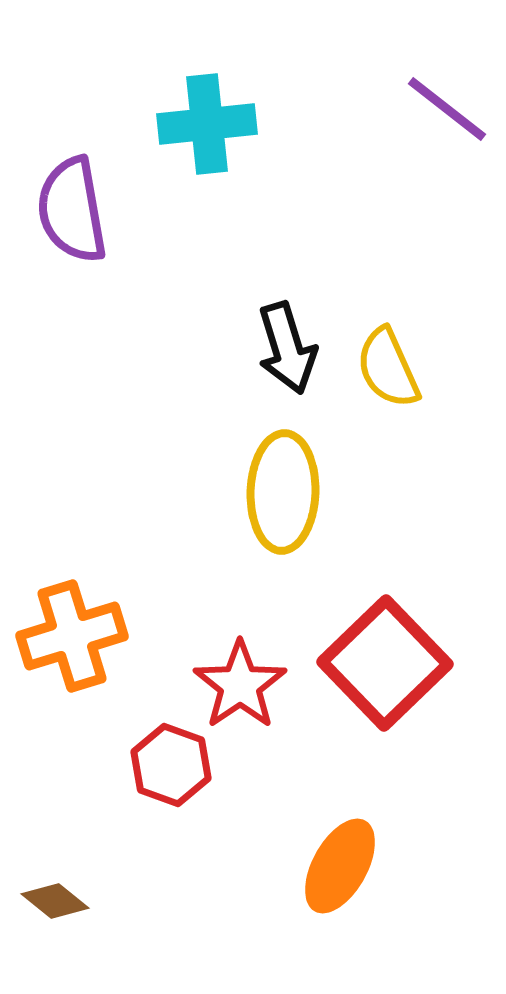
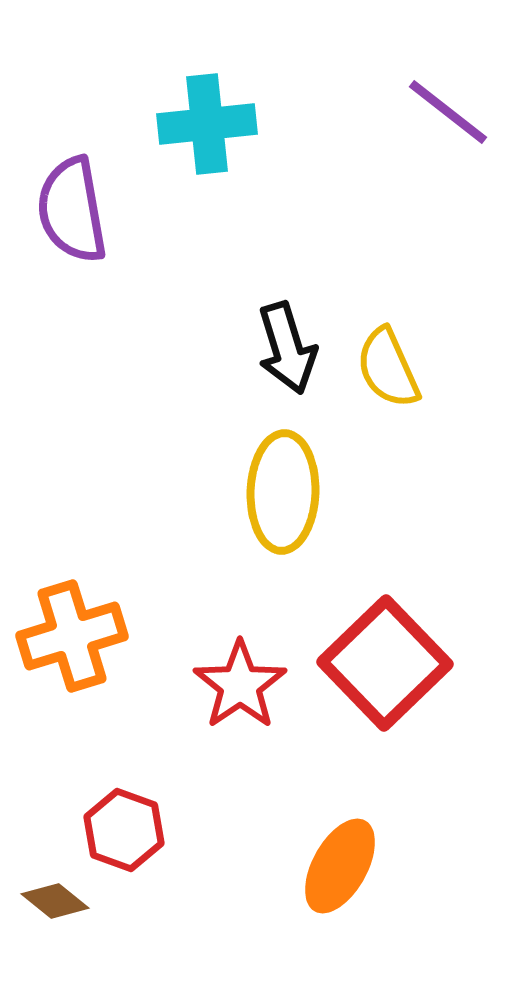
purple line: moved 1 px right, 3 px down
red hexagon: moved 47 px left, 65 px down
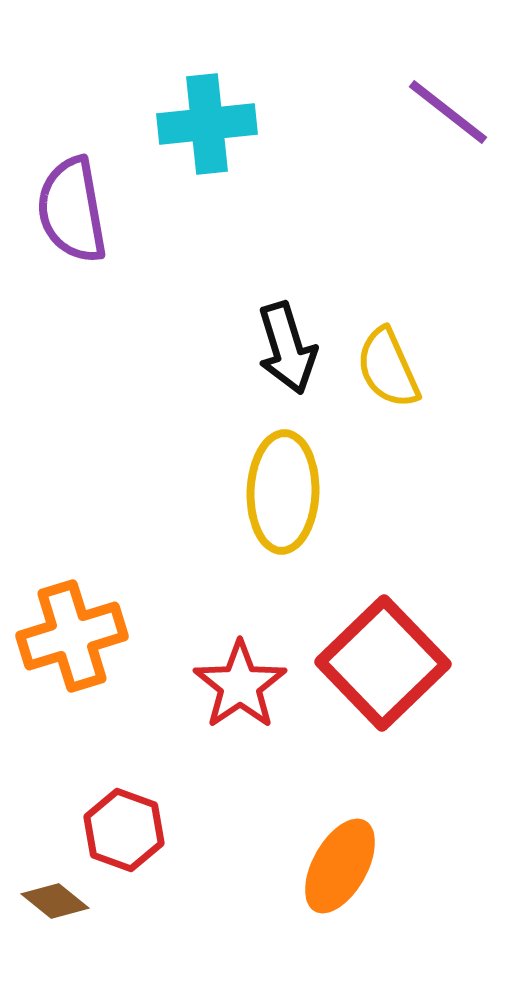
red square: moved 2 px left
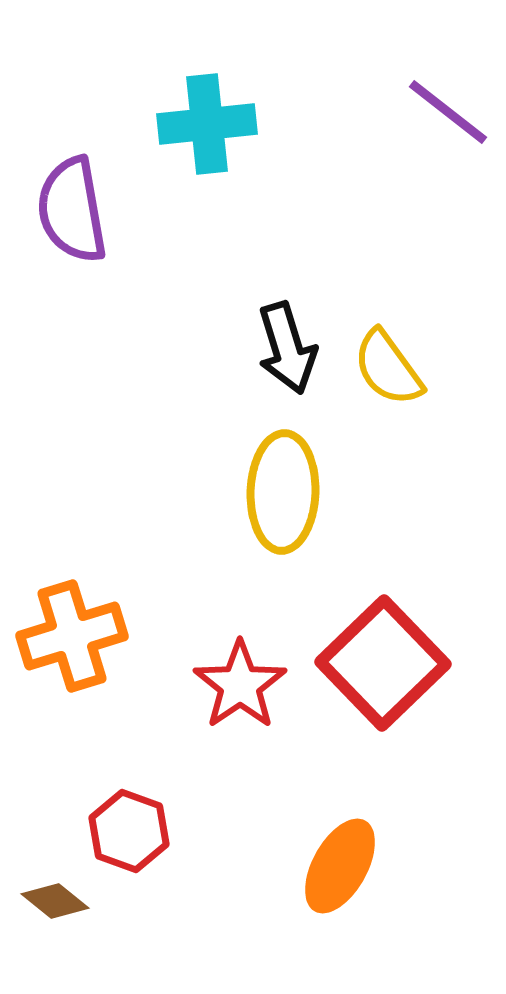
yellow semicircle: rotated 12 degrees counterclockwise
red hexagon: moved 5 px right, 1 px down
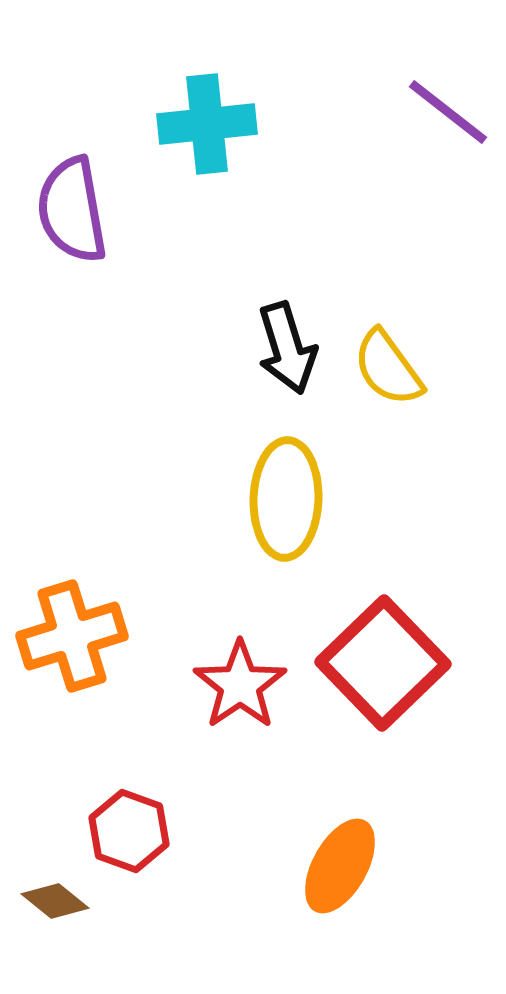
yellow ellipse: moved 3 px right, 7 px down
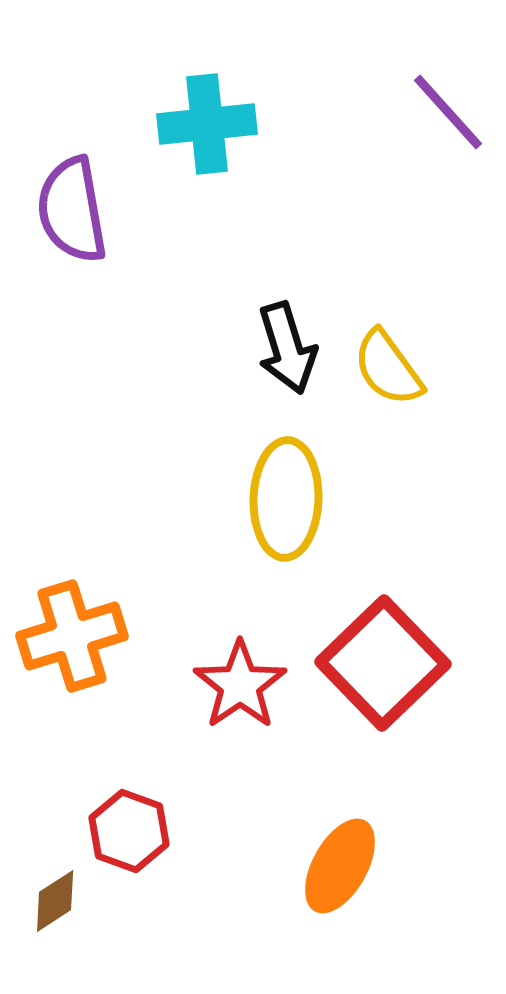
purple line: rotated 10 degrees clockwise
brown diamond: rotated 72 degrees counterclockwise
